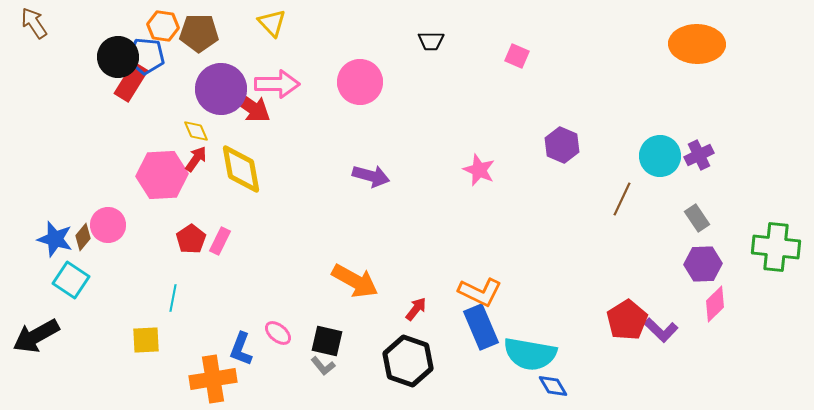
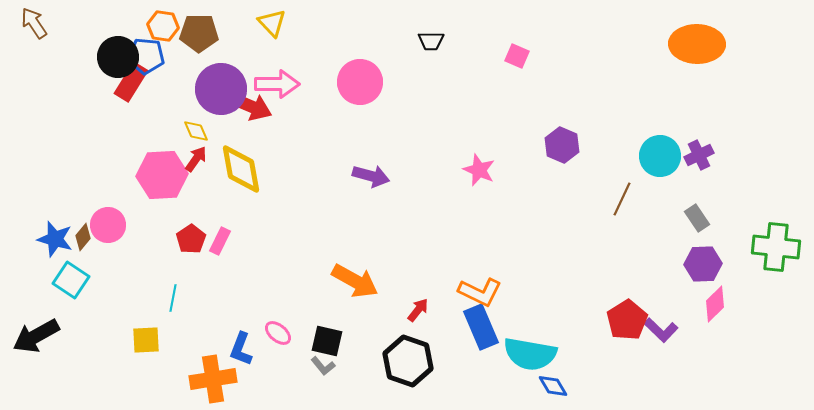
red arrow at (250, 106): rotated 12 degrees counterclockwise
red arrow at (416, 309): moved 2 px right, 1 px down
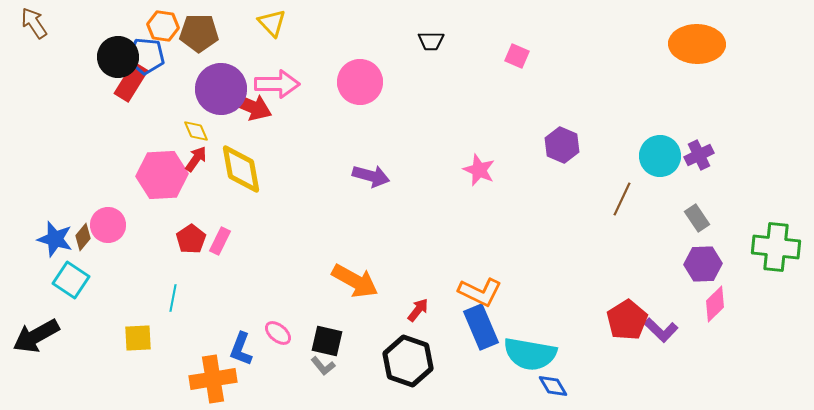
yellow square at (146, 340): moved 8 px left, 2 px up
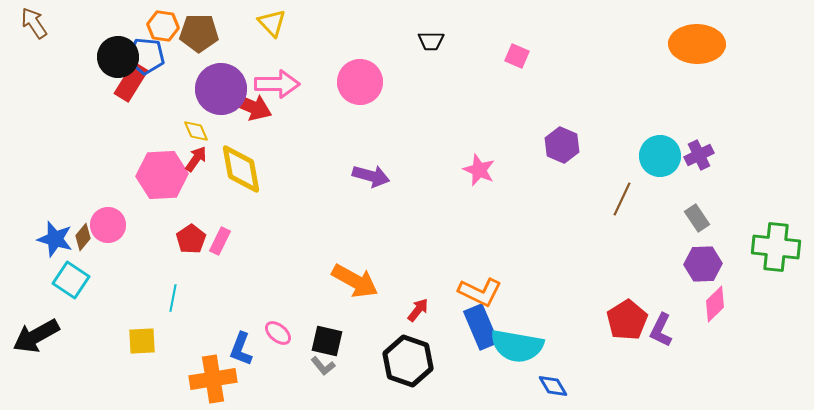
purple L-shape at (661, 330): rotated 72 degrees clockwise
yellow square at (138, 338): moved 4 px right, 3 px down
cyan semicircle at (530, 354): moved 13 px left, 8 px up
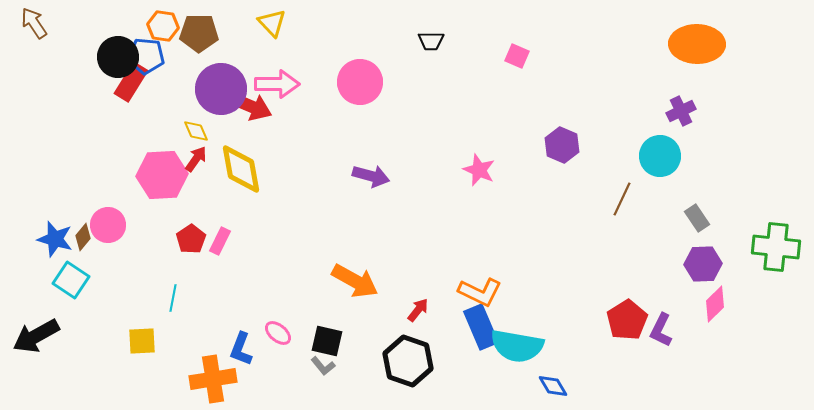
purple cross at (699, 155): moved 18 px left, 44 px up
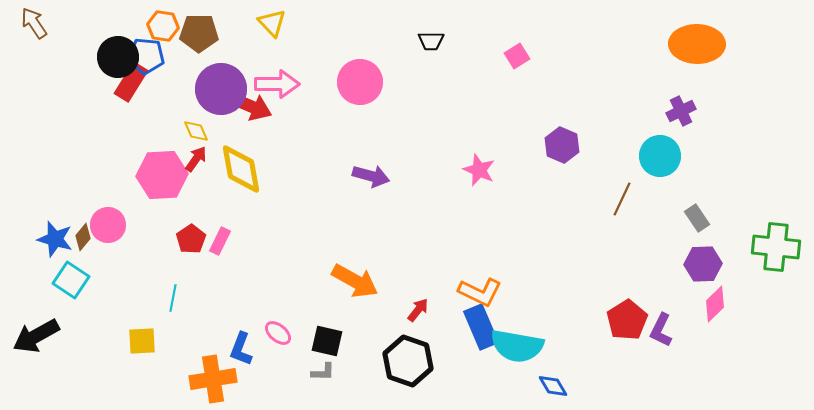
pink square at (517, 56): rotated 35 degrees clockwise
gray L-shape at (323, 366): moved 6 px down; rotated 50 degrees counterclockwise
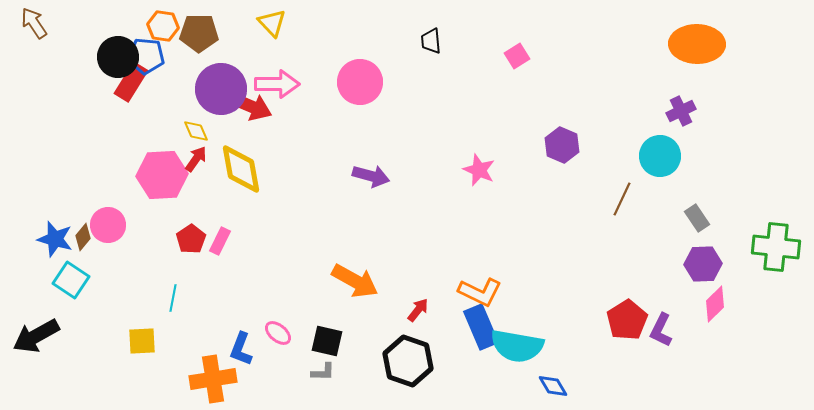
black trapezoid at (431, 41): rotated 84 degrees clockwise
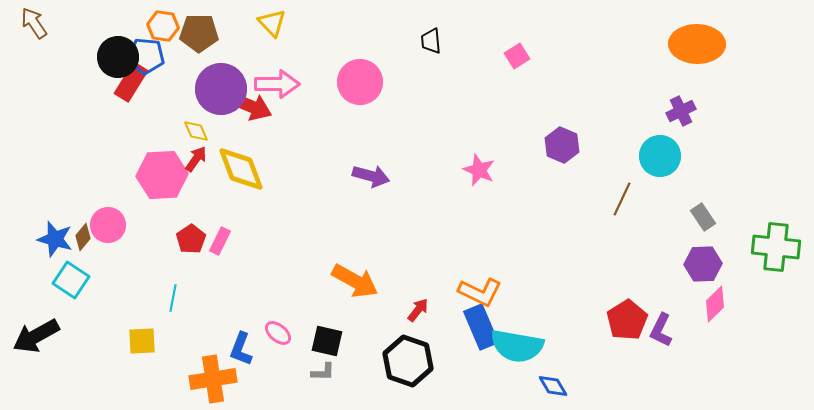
yellow diamond at (241, 169): rotated 10 degrees counterclockwise
gray rectangle at (697, 218): moved 6 px right, 1 px up
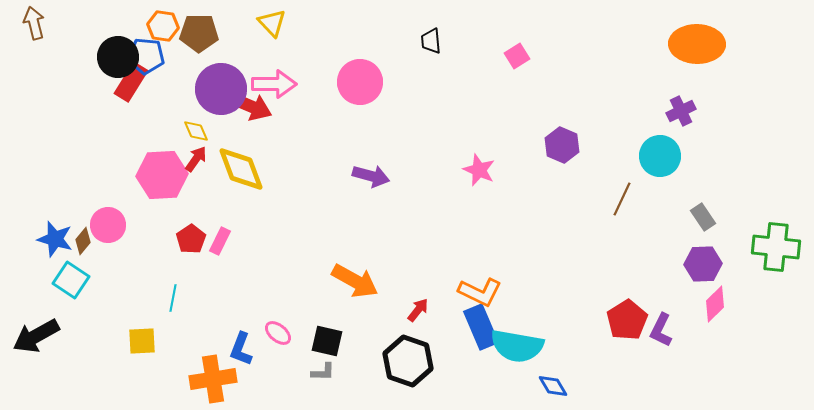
brown arrow at (34, 23): rotated 20 degrees clockwise
pink arrow at (277, 84): moved 3 px left
brown diamond at (83, 237): moved 4 px down
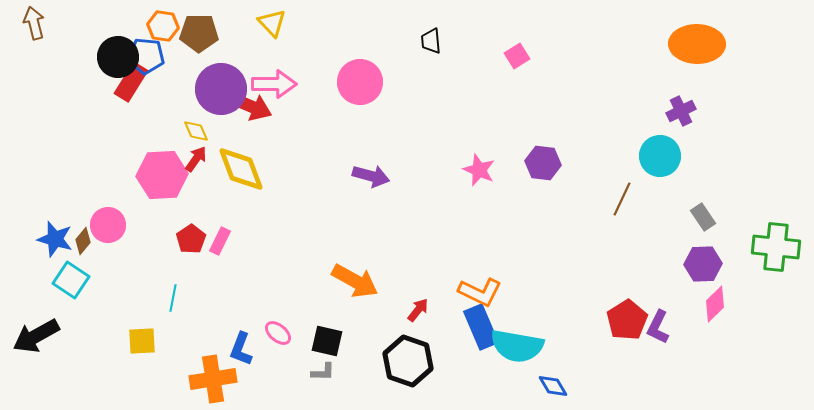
purple hexagon at (562, 145): moved 19 px left, 18 px down; rotated 16 degrees counterclockwise
purple L-shape at (661, 330): moved 3 px left, 3 px up
